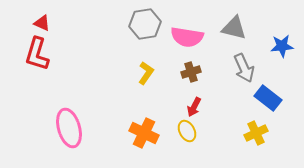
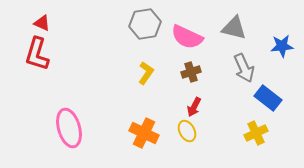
pink semicircle: rotated 16 degrees clockwise
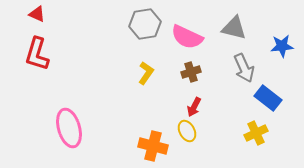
red triangle: moved 5 px left, 9 px up
orange cross: moved 9 px right, 13 px down; rotated 12 degrees counterclockwise
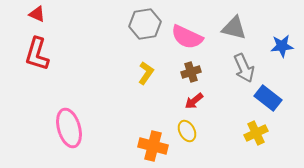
red arrow: moved 6 px up; rotated 24 degrees clockwise
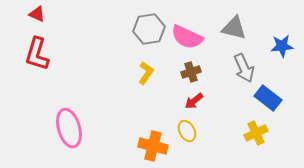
gray hexagon: moved 4 px right, 5 px down
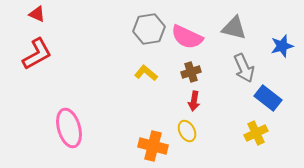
blue star: rotated 10 degrees counterclockwise
red L-shape: rotated 136 degrees counterclockwise
yellow L-shape: rotated 85 degrees counterclockwise
red arrow: rotated 42 degrees counterclockwise
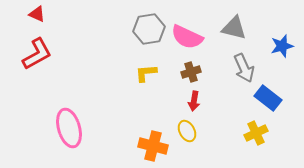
yellow L-shape: rotated 45 degrees counterclockwise
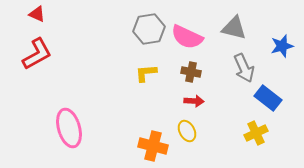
brown cross: rotated 30 degrees clockwise
red arrow: rotated 96 degrees counterclockwise
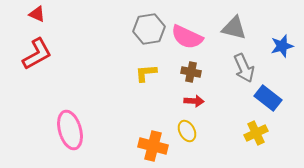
pink ellipse: moved 1 px right, 2 px down
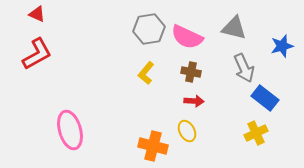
yellow L-shape: rotated 45 degrees counterclockwise
blue rectangle: moved 3 px left
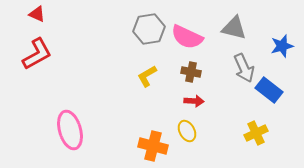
yellow L-shape: moved 1 px right, 3 px down; rotated 20 degrees clockwise
blue rectangle: moved 4 px right, 8 px up
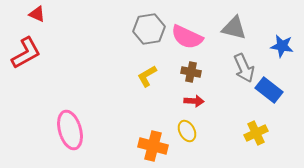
blue star: rotated 25 degrees clockwise
red L-shape: moved 11 px left, 1 px up
